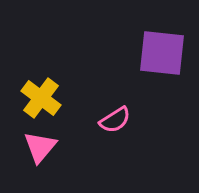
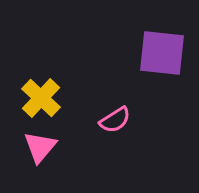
yellow cross: rotated 6 degrees clockwise
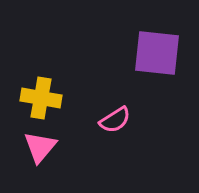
purple square: moved 5 px left
yellow cross: rotated 33 degrees counterclockwise
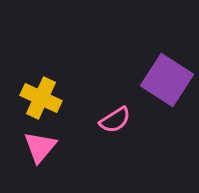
purple square: moved 10 px right, 27 px down; rotated 27 degrees clockwise
yellow cross: rotated 15 degrees clockwise
